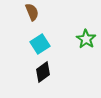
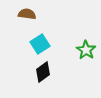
brown semicircle: moved 5 px left, 2 px down; rotated 60 degrees counterclockwise
green star: moved 11 px down
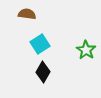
black diamond: rotated 25 degrees counterclockwise
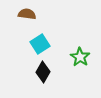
green star: moved 6 px left, 7 px down
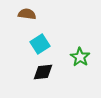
black diamond: rotated 55 degrees clockwise
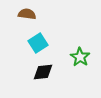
cyan square: moved 2 px left, 1 px up
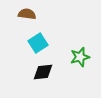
green star: rotated 24 degrees clockwise
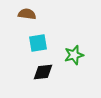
cyan square: rotated 24 degrees clockwise
green star: moved 6 px left, 2 px up
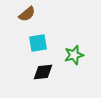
brown semicircle: rotated 132 degrees clockwise
